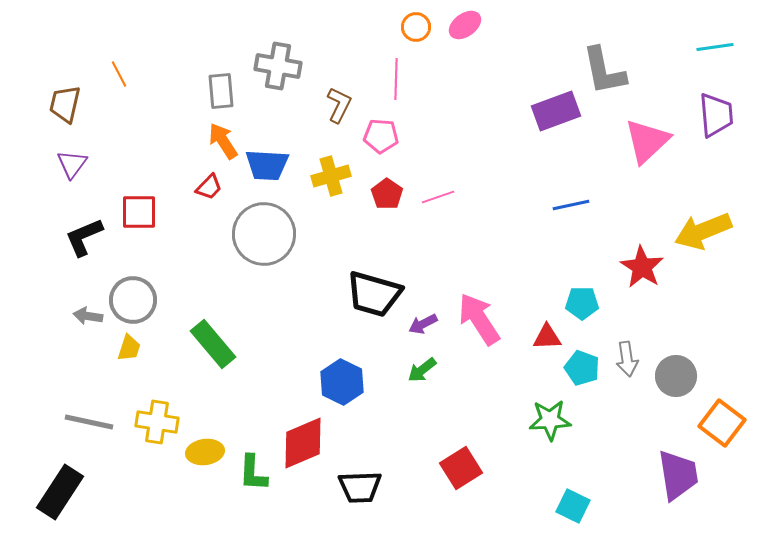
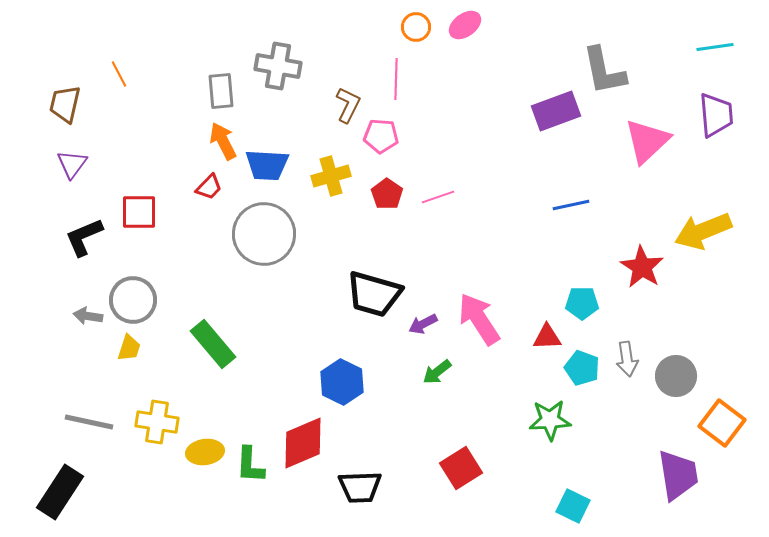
brown L-shape at (339, 105): moved 9 px right
orange arrow at (223, 141): rotated 6 degrees clockwise
green arrow at (422, 370): moved 15 px right, 2 px down
green L-shape at (253, 473): moved 3 px left, 8 px up
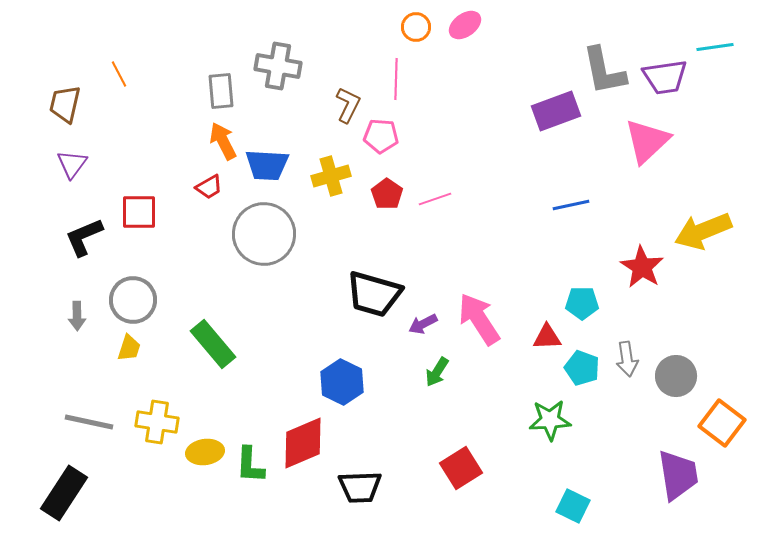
purple trapezoid at (716, 115): moved 51 px left, 38 px up; rotated 87 degrees clockwise
red trapezoid at (209, 187): rotated 16 degrees clockwise
pink line at (438, 197): moved 3 px left, 2 px down
gray arrow at (88, 316): moved 11 px left; rotated 100 degrees counterclockwise
green arrow at (437, 372): rotated 20 degrees counterclockwise
black rectangle at (60, 492): moved 4 px right, 1 px down
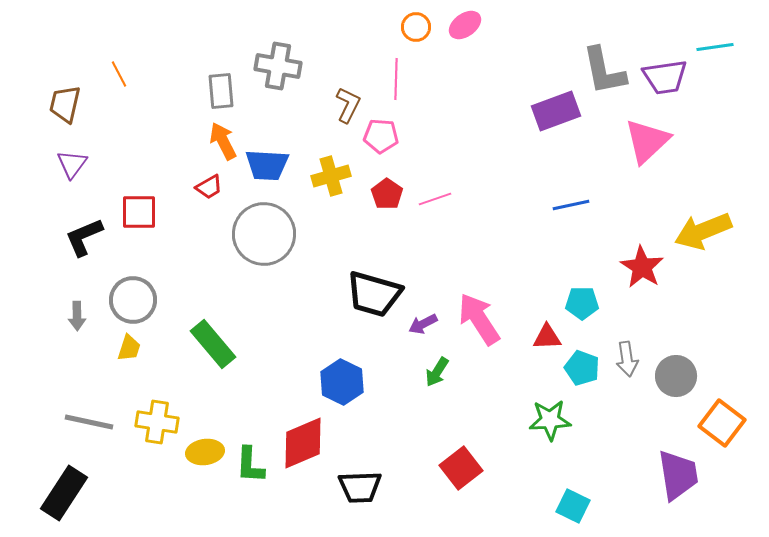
red square at (461, 468): rotated 6 degrees counterclockwise
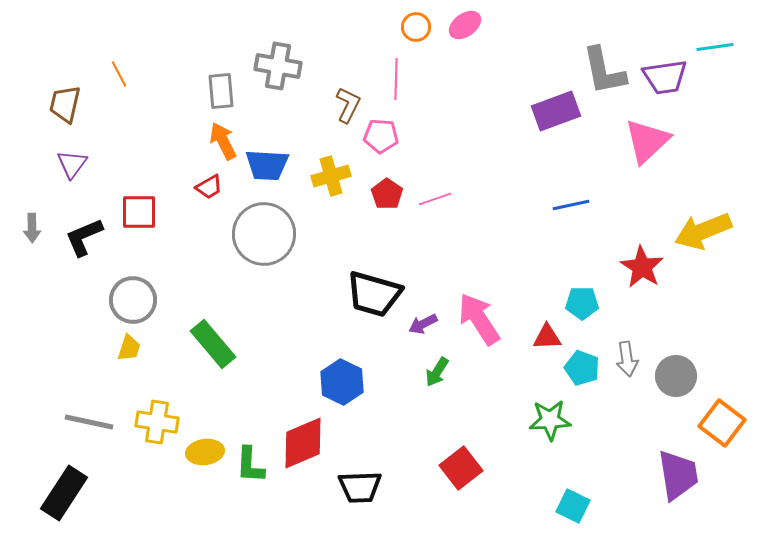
gray arrow at (77, 316): moved 45 px left, 88 px up
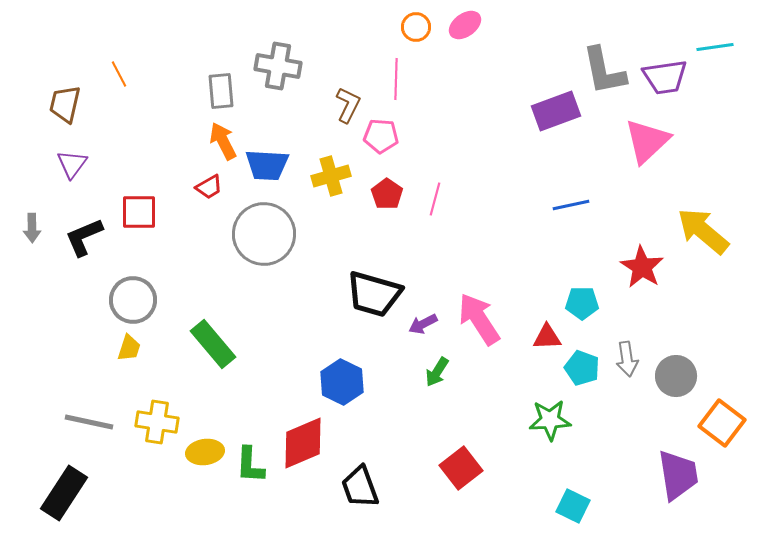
pink line at (435, 199): rotated 56 degrees counterclockwise
yellow arrow at (703, 231): rotated 62 degrees clockwise
black trapezoid at (360, 487): rotated 72 degrees clockwise
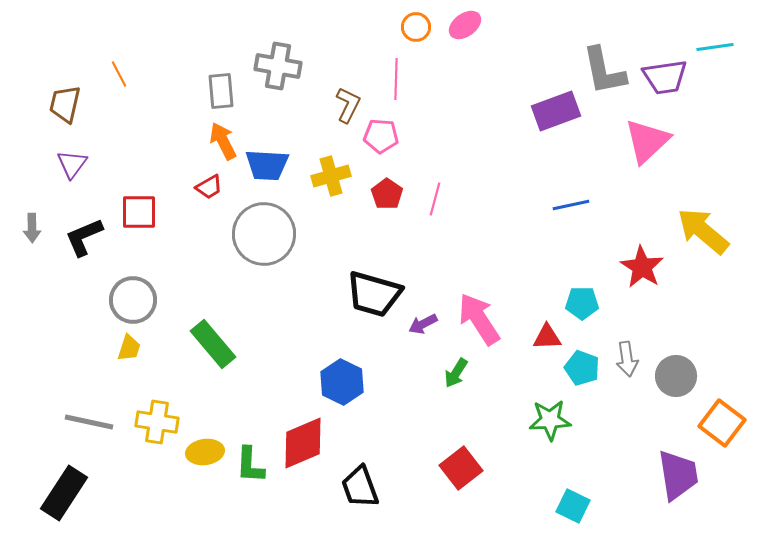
green arrow at (437, 372): moved 19 px right, 1 px down
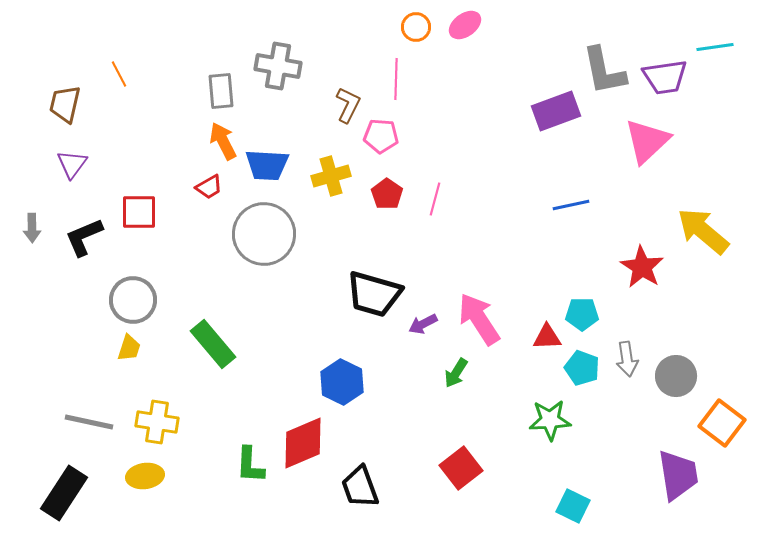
cyan pentagon at (582, 303): moved 11 px down
yellow ellipse at (205, 452): moved 60 px left, 24 px down
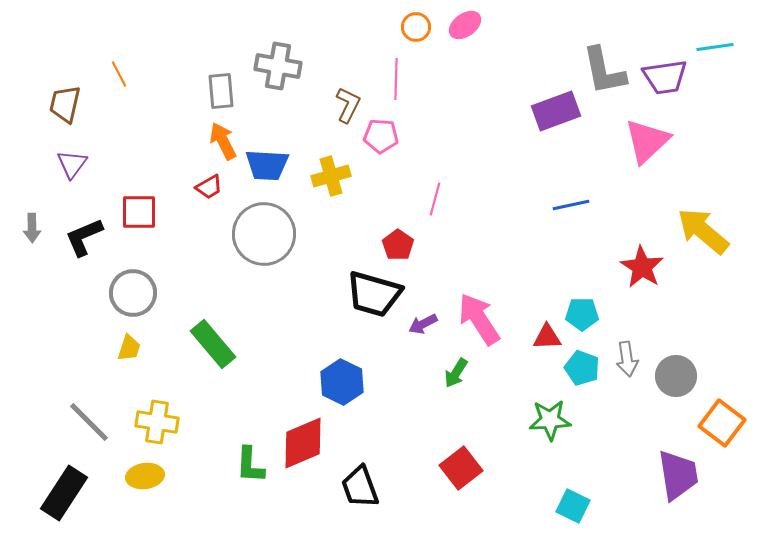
red pentagon at (387, 194): moved 11 px right, 51 px down
gray circle at (133, 300): moved 7 px up
gray line at (89, 422): rotated 33 degrees clockwise
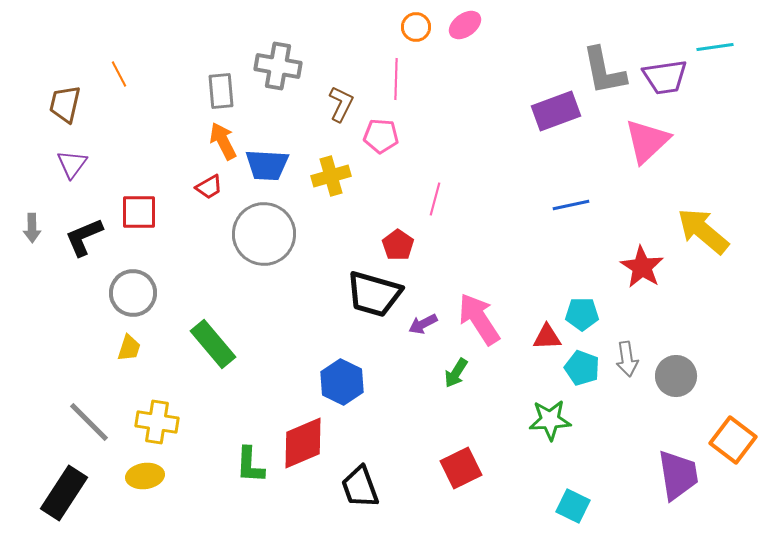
brown L-shape at (348, 105): moved 7 px left, 1 px up
orange square at (722, 423): moved 11 px right, 17 px down
red square at (461, 468): rotated 12 degrees clockwise
